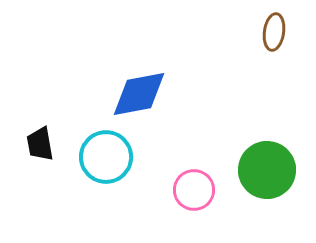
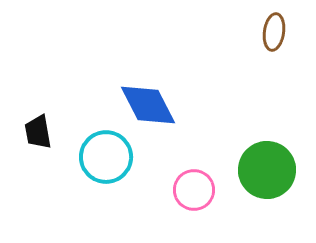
blue diamond: moved 9 px right, 11 px down; rotated 74 degrees clockwise
black trapezoid: moved 2 px left, 12 px up
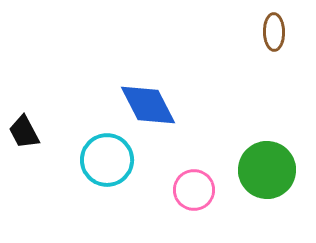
brown ellipse: rotated 9 degrees counterclockwise
black trapezoid: moved 14 px left; rotated 18 degrees counterclockwise
cyan circle: moved 1 px right, 3 px down
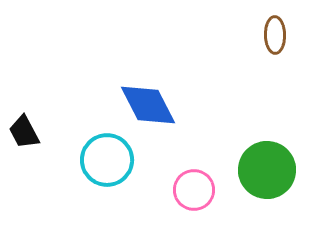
brown ellipse: moved 1 px right, 3 px down
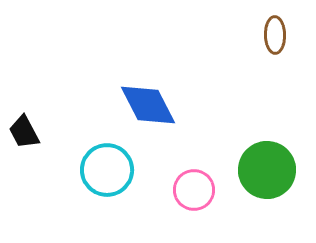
cyan circle: moved 10 px down
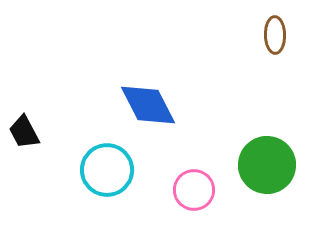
green circle: moved 5 px up
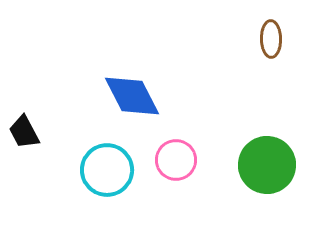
brown ellipse: moved 4 px left, 4 px down
blue diamond: moved 16 px left, 9 px up
pink circle: moved 18 px left, 30 px up
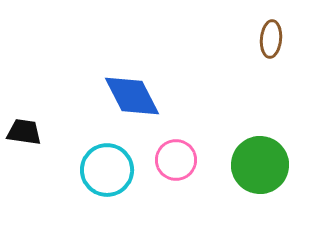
brown ellipse: rotated 6 degrees clockwise
black trapezoid: rotated 126 degrees clockwise
green circle: moved 7 px left
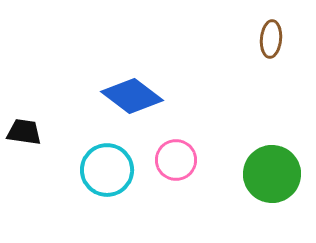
blue diamond: rotated 26 degrees counterclockwise
green circle: moved 12 px right, 9 px down
